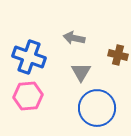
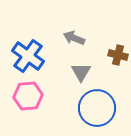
gray arrow: rotated 10 degrees clockwise
blue cross: moved 1 px left, 1 px up; rotated 16 degrees clockwise
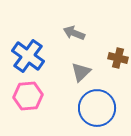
gray arrow: moved 5 px up
brown cross: moved 3 px down
gray triangle: rotated 15 degrees clockwise
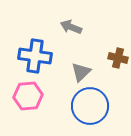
gray arrow: moved 3 px left, 6 px up
blue cross: moved 7 px right; rotated 28 degrees counterclockwise
blue circle: moved 7 px left, 2 px up
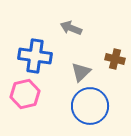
gray arrow: moved 1 px down
brown cross: moved 3 px left, 1 px down
pink hexagon: moved 3 px left, 2 px up; rotated 8 degrees counterclockwise
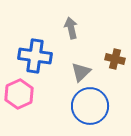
gray arrow: rotated 55 degrees clockwise
pink hexagon: moved 6 px left; rotated 12 degrees counterclockwise
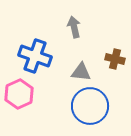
gray arrow: moved 3 px right, 1 px up
blue cross: rotated 12 degrees clockwise
gray triangle: rotated 50 degrees clockwise
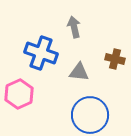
blue cross: moved 6 px right, 3 px up
gray triangle: moved 2 px left
blue circle: moved 9 px down
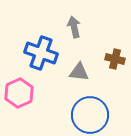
pink hexagon: moved 1 px up
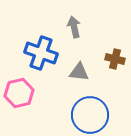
pink hexagon: rotated 12 degrees clockwise
